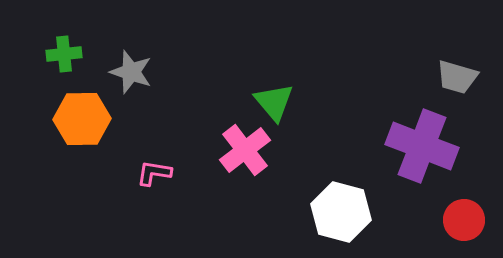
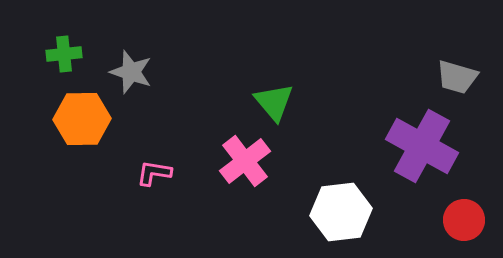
purple cross: rotated 8 degrees clockwise
pink cross: moved 11 px down
white hexagon: rotated 22 degrees counterclockwise
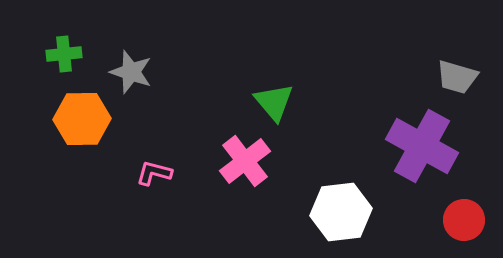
pink L-shape: rotated 6 degrees clockwise
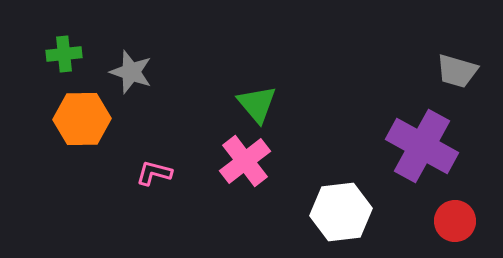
gray trapezoid: moved 6 px up
green triangle: moved 17 px left, 2 px down
red circle: moved 9 px left, 1 px down
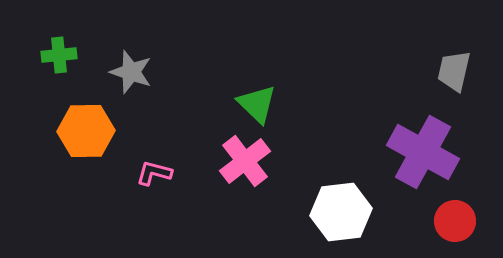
green cross: moved 5 px left, 1 px down
gray trapezoid: moved 3 px left; rotated 87 degrees clockwise
green triangle: rotated 6 degrees counterclockwise
orange hexagon: moved 4 px right, 12 px down
purple cross: moved 1 px right, 6 px down
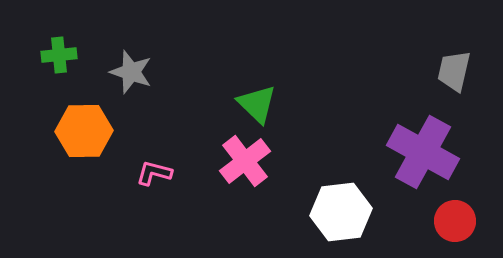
orange hexagon: moved 2 px left
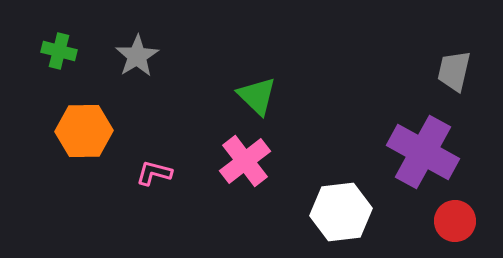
green cross: moved 4 px up; rotated 20 degrees clockwise
gray star: moved 6 px right, 16 px up; rotated 21 degrees clockwise
green triangle: moved 8 px up
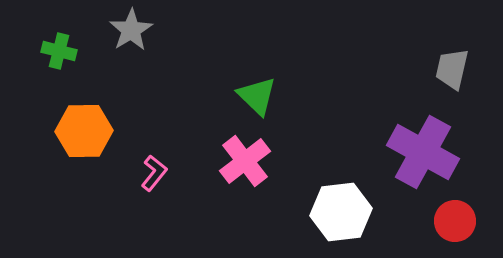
gray star: moved 6 px left, 26 px up
gray trapezoid: moved 2 px left, 2 px up
pink L-shape: rotated 114 degrees clockwise
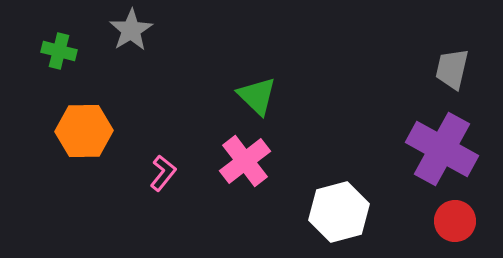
purple cross: moved 19 px right, 3 px up
pink L-shape: moved 9 px right
white hexagon: moved 2 px left; rotated 8 degrees counterclockwise
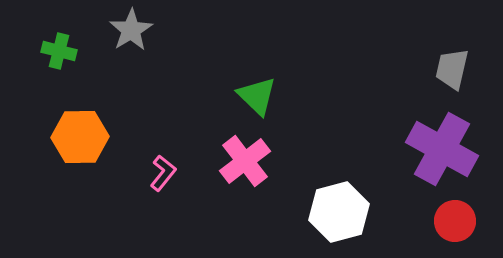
orange hexagon: moved 4 px left, 6 px down
